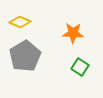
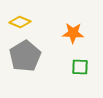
green square: rotated 30 degrees counterclockwise
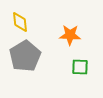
yellow diamond: rotated 60 degrees clockwise
orange star: moved 3 px left, 2 px down
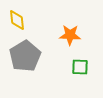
yellow diamond: moved 3 px left, 2 px up
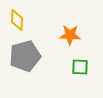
yellow diamond: rotated 10 degrees clockwise
gray pentagon: rotated 16 degrees clockwise
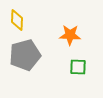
gray pentagon: moved 1 px up
green square: moved 2 px left
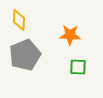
yellow diamond: moved 2 px right
gray pentagon: rotated 8 degrees counterclockwise
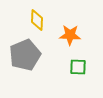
yellow diamond: moved 18 px right
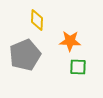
orange star: moved 6 px down
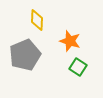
orange star: rotated 15 degrees clockwise
green square: rotated 30 degrees clockwise
